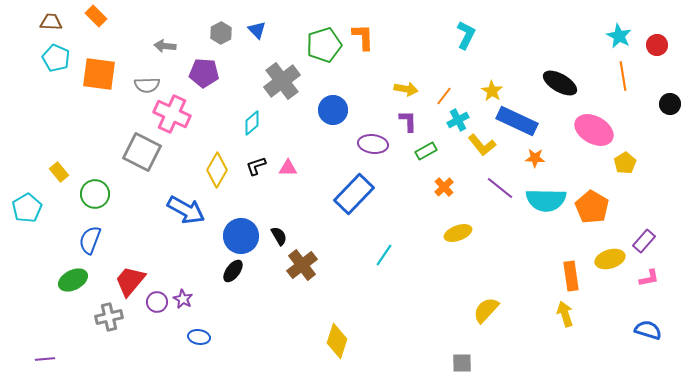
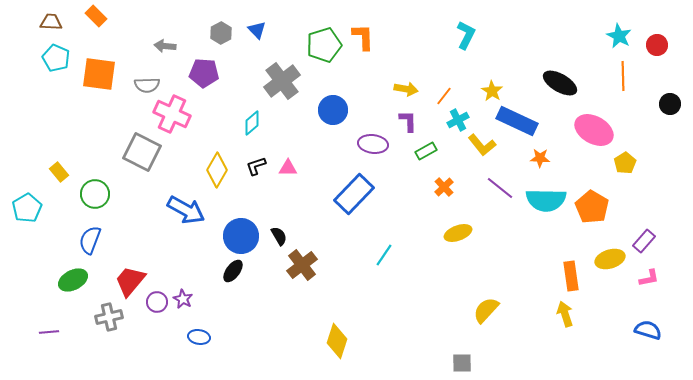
orange line at (623, 76): rotated 8 degrees clockwise
orange star at (535, 158): moved 5 px right
purple line at (45, 359): moved 4 px right, 27 px up
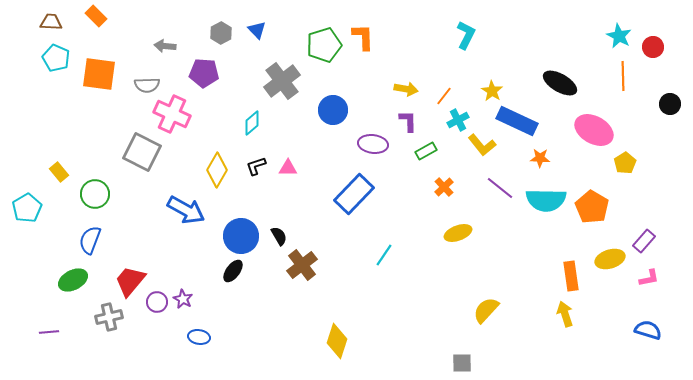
red circle at (657, 45): moved 4 px left, 2 px down
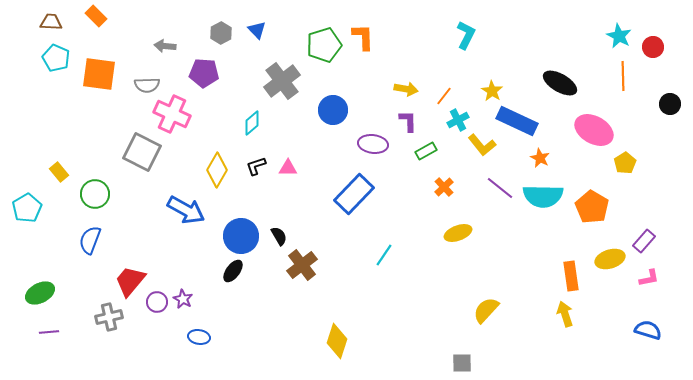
orange star at (540, 158): rotated 24 degrees clockwise
cyan semicircle at (546, 200): moved 3 px left, 4 px up
green ellipse at (73, 280): moved 33 px left, 13 px down
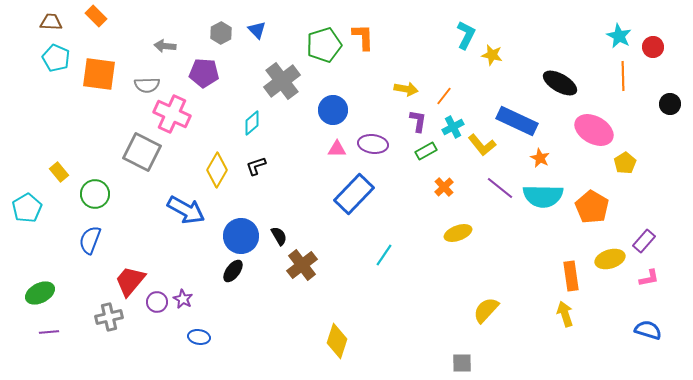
yellow star at (492, 91): moved 36 px up; rotated 20 degrees counterclockwise
cyan cross at (458, 120): moved 5 px left, 7 px down
purple L-shape at (408, 121): moved 10 px right; rotated 10 degrees clockwise
pink triangle at (288, 168): moved 49 px right, 19 px up
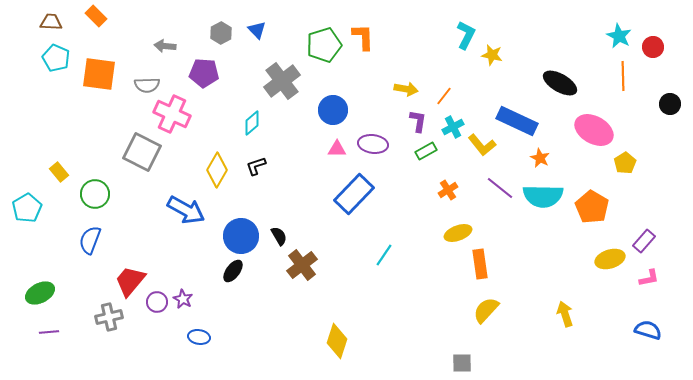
orange cross at (444, 187): moved 4 px right, 3 px down; rotated 12 degrees clockwise
orange rectangle at (571, 276): moved 91 px left, 12 px up
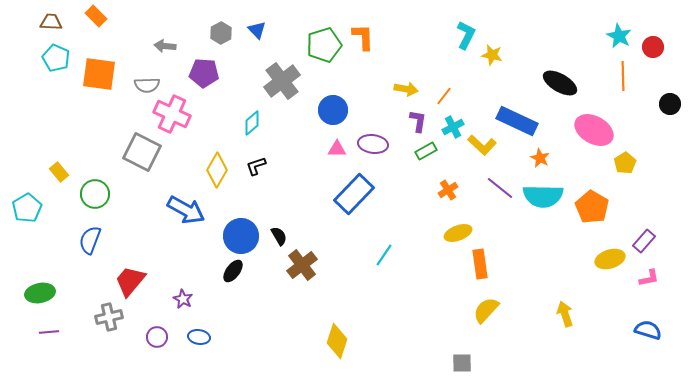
yellow L-shape at (482, 145): rotated 8 degrees counterclockwise
green ellipse at (40, 293): rotated 16 degrees clockwise
purple circle at (157, 302): moved 35 px down
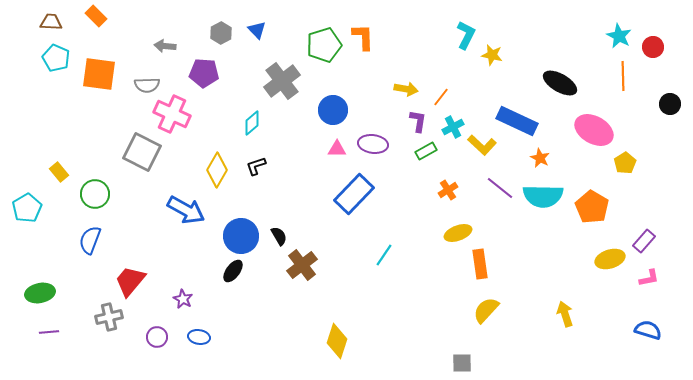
orange line at (444, 96): moved 3 px left, 1 px down
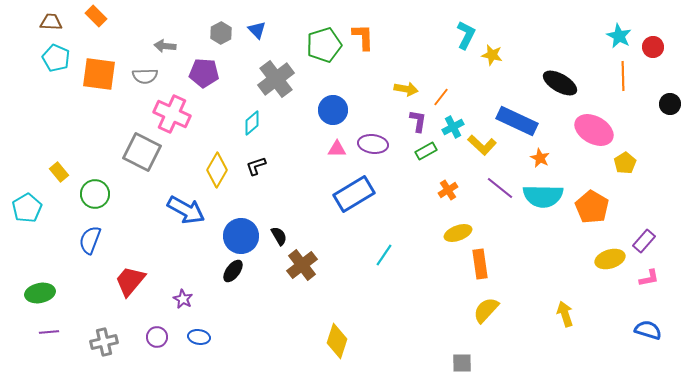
gray cross at (282, 81): moved 6 px left, 2 px up
gray semicircle at (147, 85): moved 2 px left, 9 px up
blue rectangle at (354, 194): rotated 15 degrees clockwise
gray cross at (109, 317): moved 5 px left, 25 px down
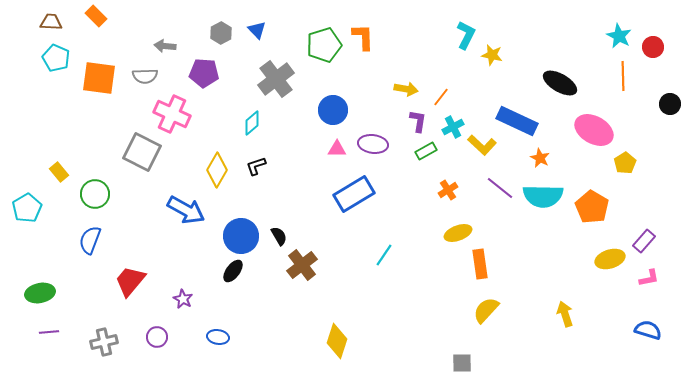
orange square at (99, 74): moved 4 px down
blue ellipse at (199, 337): moved 19 px right
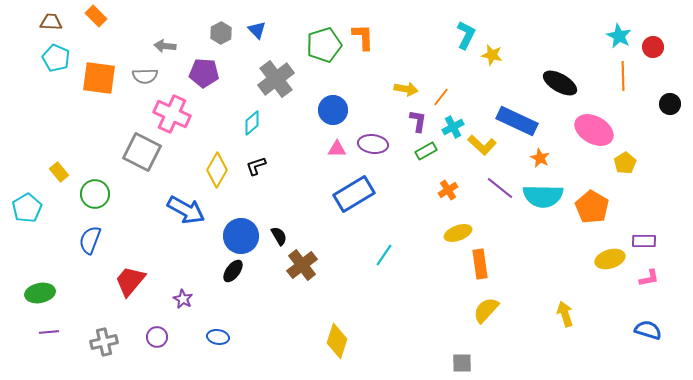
purple rectangle at (644, 241): rotated 50 degrees clockwise
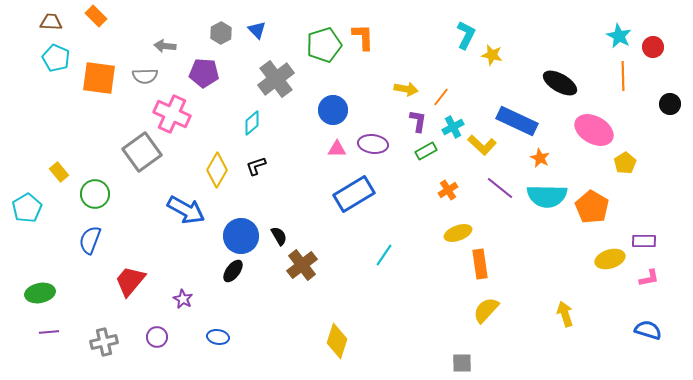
gray square at (142, 152): rotated 27 degrees clockwise
cyan semicircle at (543, 196): moved 4 px right
